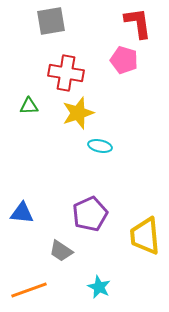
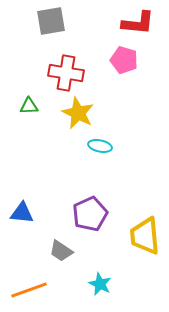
red L-shape: rotated 104 degrees clockwise
yellow star: rotated 28 degrees counterclockwise
cyan star: moved 1 px right, 3 px up
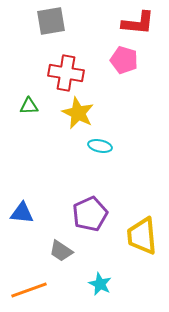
yellow trapezoid: moved 3 px left
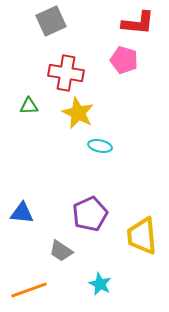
gray square: rotated 16 degrees counterclockwise
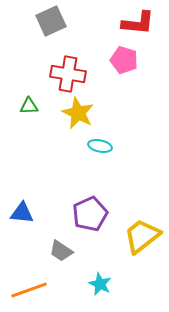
red cross: moved 2 px right, 1 px down
yellow trapezoid: rotated 57 degrees clockwise
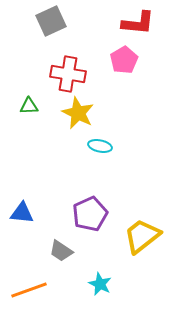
pink pentagon: rotated 24 degrees clockwise
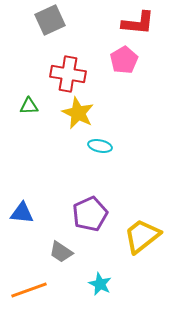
gray square: moved 1 px left, 1 px up
gray trapezoid: moved 1 px down
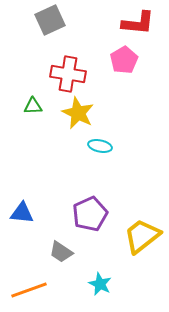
green triangle: moved 4 px right
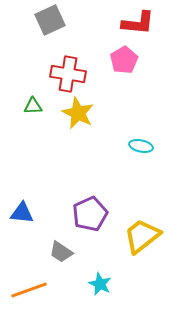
cyan ellipse: moved 41 px right
